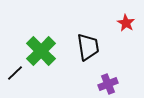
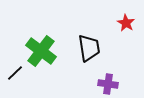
black trapezoid: moved 1 px right, 1 px down
green cross: rotated 8 degrees counterclockwise
purple cross: rotated 30 degrees clockwise
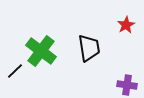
red star: moved 2 px down; rotated 12 degrees clockwise
black line: moved 2 px up
purple cross: moved 19 px right, 1 px down
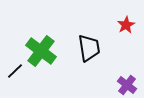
purple cross: rotated 30 degrees clockwise
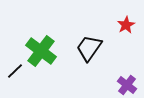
black trapezoid: rotated 136 degrees counterclockwise
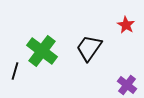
red star: rotated 12 degrees counterclockwise
green cross: moved 1 px right
black line: rotated 30 degrees counterclockwise
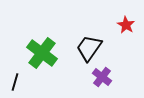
green cross: moved 2 px down
black line: moved 11 px down
purple cross: moved 25 px left, 8 px up
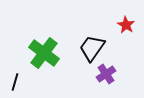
black trapezoid: moved 3 px right
green cross: moved 2 px right
purple cross: moved 4 px right, 3 px up; rotated 18 degrees clockwise
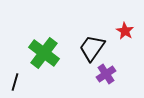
red star: moved 1 px left, 6 px down
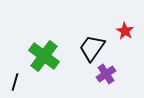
green cross: moved 3 px down
